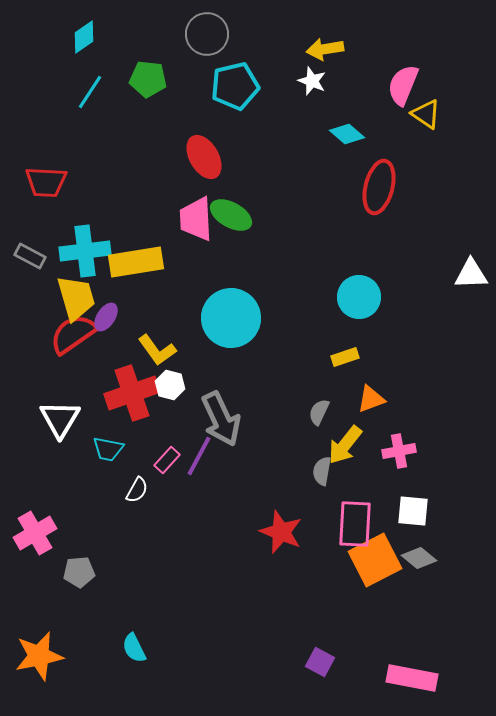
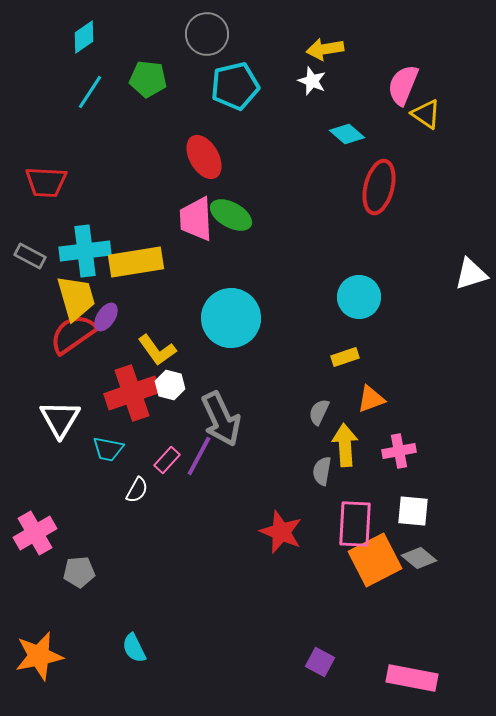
white triangle at (471, 274): rotated 15 degrees counterclockwise
yellow arrow at (345, 445): rotated 138 degrees clockwise
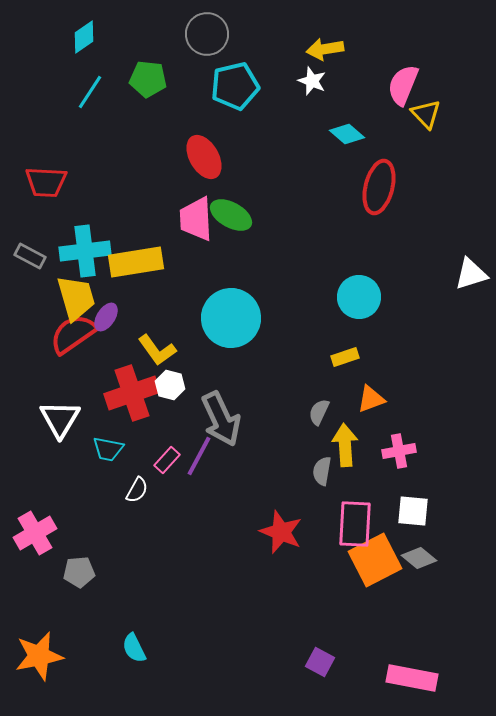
yellow triangle at (426, 114): rotated 12 degrees clockwise
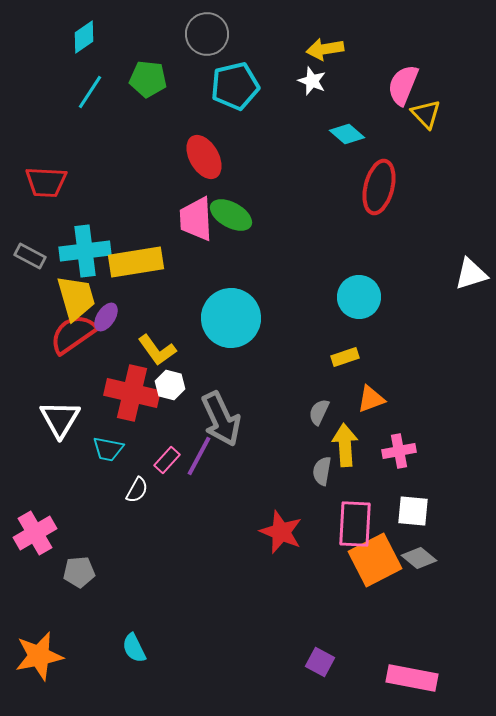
red cross at (132, 393): rotated 32 degrees clockwise
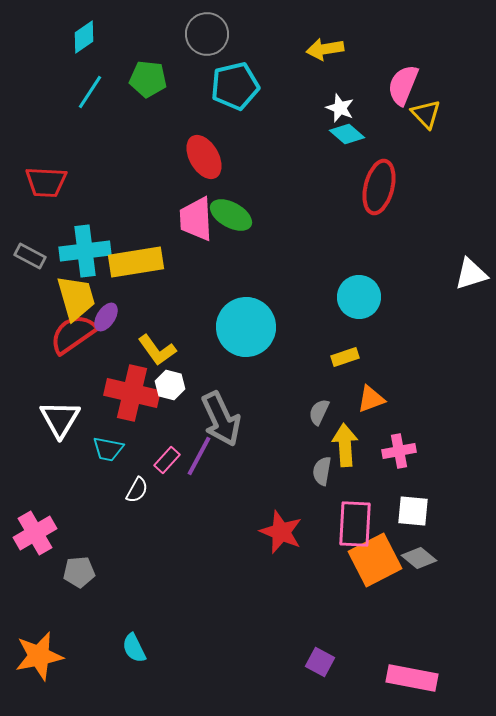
white star at (312, 81): moved 28 px right, 27 px down
cyan circle at (231, 318): moved 15 px right, 9 px down
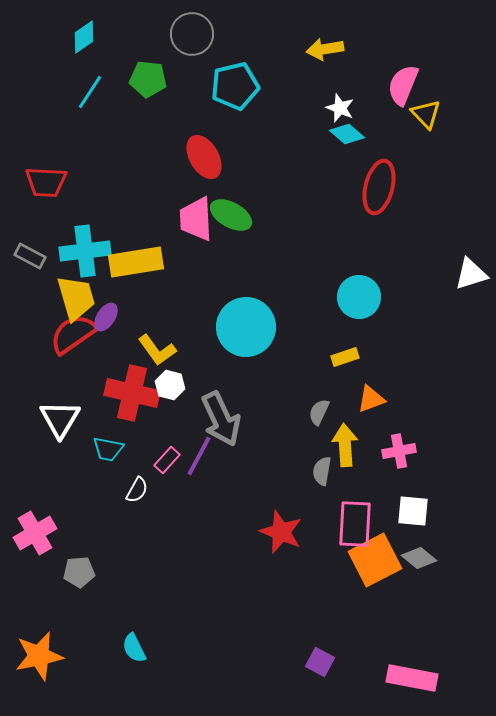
gray circle at (207, 34): moved 15 px left
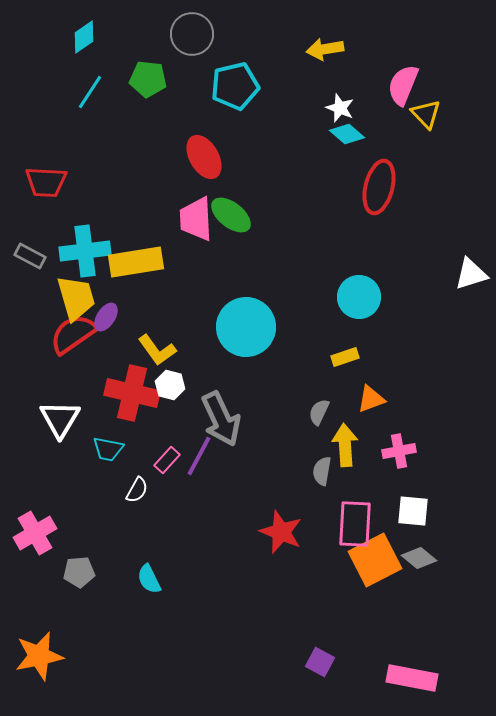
green ellipse at (231, 215): rotated 9 degrees clockwise
cyan semicircle at (134, 648): moved 15 px right, 69 px up
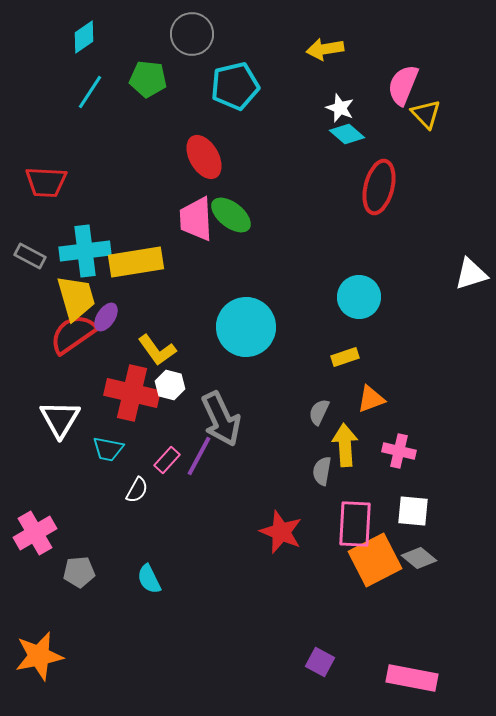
pink cross at (399, 451): rotated 24 degrees clockwise
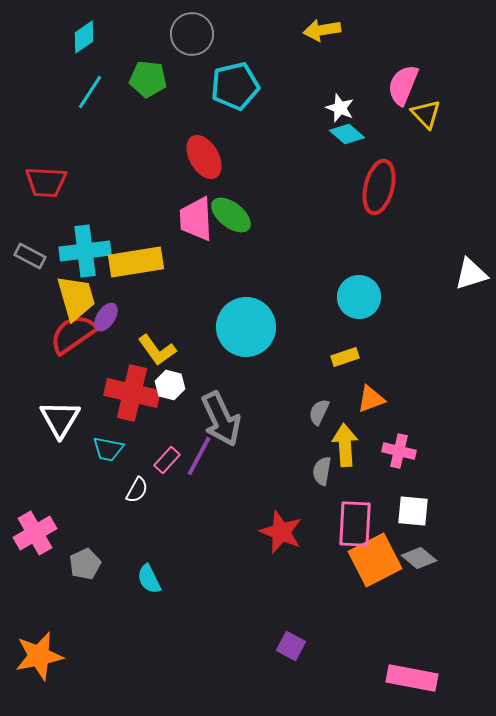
yellow arrow at (325, 49): moved 3 px left, 19 px up
gray pentagon at (79, 572): moved 6 px right, 8 px up; rotated 20 degrees counterclockwise
purple square at (320, 662): moved 29 px left, 16 px up
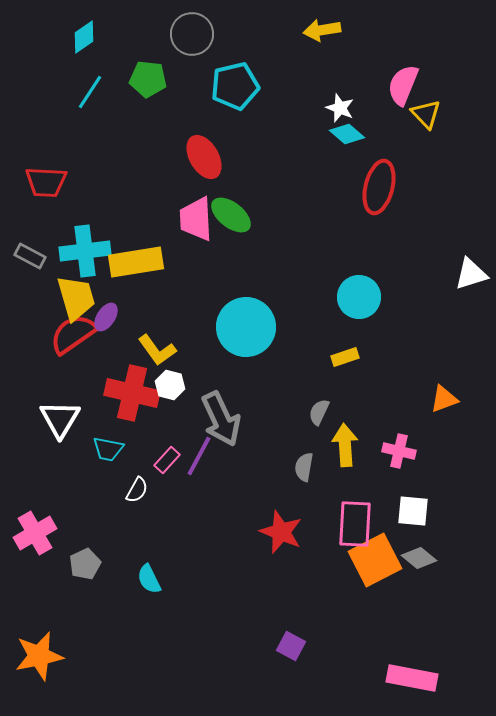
orange triangle at (371, 399): moved 73 px right
gray semicircle at (322, 471): moved 18 px left, 4 px up
